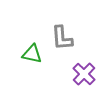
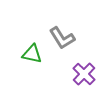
gray L-shape: rotated 28 degrees counterclockwise
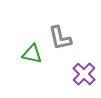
gray L-shape: moved 2 px left; rotated 20 degrees clockwise
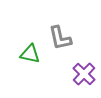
green triangle: moved 2 px left
